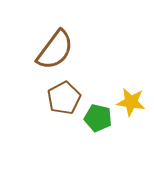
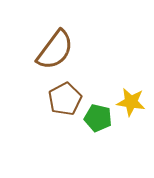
brown pentagon: moved 1 px right, 1 px down
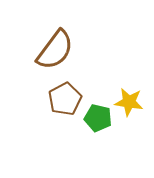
yellow star: moved 2 px left
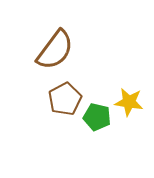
green pentagon: moved 1 px left, 1 px up
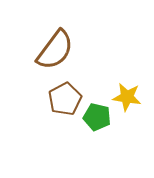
yellow star: moved 2 px left, 5 px up
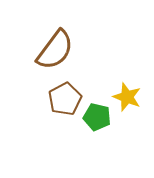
yellow star: rotated 12 degrees clockwise
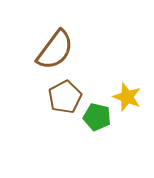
brown pentagon: moved 2 px up
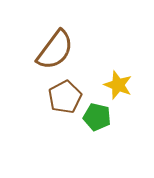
yellow star: moved 9 px left, 12 px up
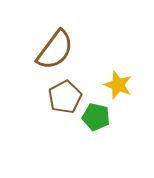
green pentagon: moved 1 px left
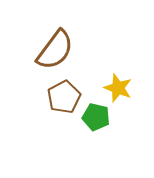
yellow star: moved 3 px down
brown pentagon: moved 1 px left
